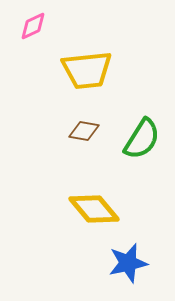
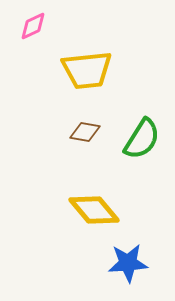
brown diamond: moved 1 px right, 1 px down
yellow diamond: moved 1 px down
blue star: rotated 9 degrees clockwise
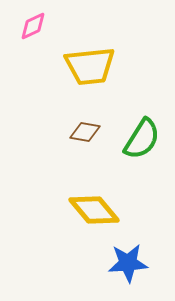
yellow trapezoid: moved 3 px right, 4 px up
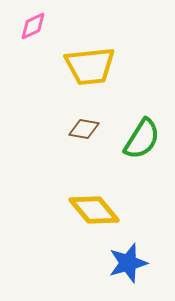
brown diamond: moved 1 px left, 3 px up
blue star: rotated 12 degrees counterclockwise
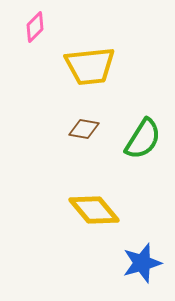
pink diamond: moved 2 px right, 1 px down; rotated 20 degrees counterclockwise
green semicircle: moved 1 px right
blue star: moved 14 px right
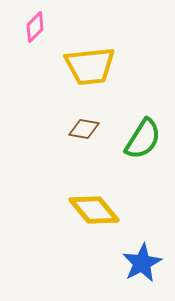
blue star: rotated 12 degrees counterclockwise
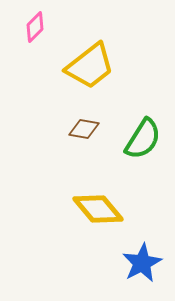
yellow trapezoid: rotated 32 degrees counterclockwise
yellow diamond: moved 4 px right, 1 px up
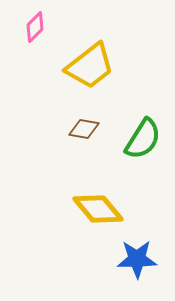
blue star: moved 5 px left, 4 px up; rotated 27 degrees clockwise
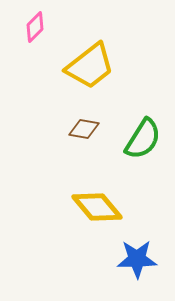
yellow diamond: moved 1 px left, 2 px up
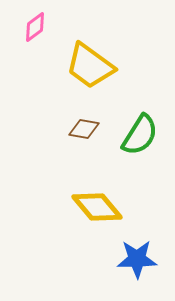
pink diamond: rotated 8 degrees clockwise
yellow trapezoid: rotated 74 degrees clockwise
green semicircle: moved 3 px left, 4 px up
